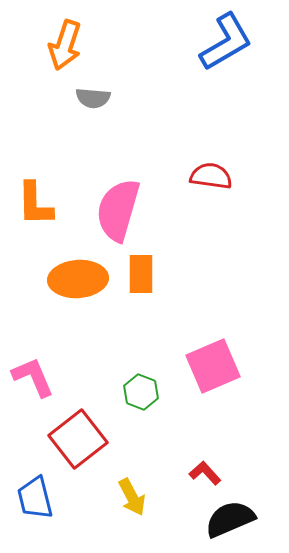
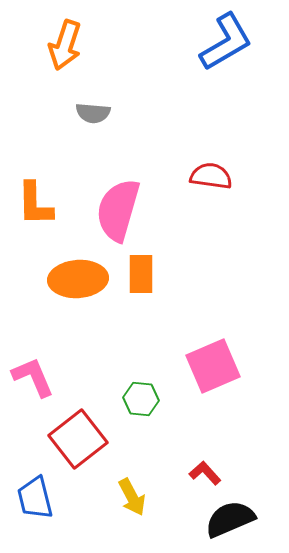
gray semicircle: moved 15 px down
green hexagon: moved 7 px down; rotated 16 degrees counterclockwise
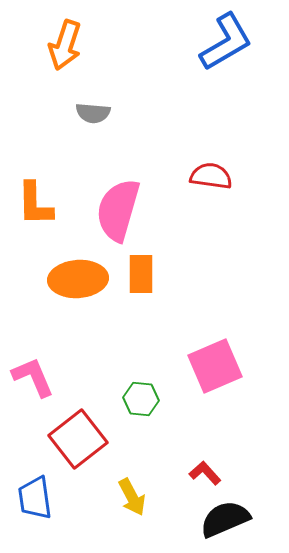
pink square: moved 2 px right
blue trapezoid: rotated 6 degrees clockwise
black semicircle: moved 5 px left
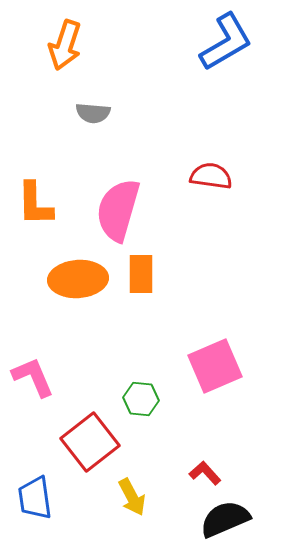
red square: moved 12 px right, 3 px down
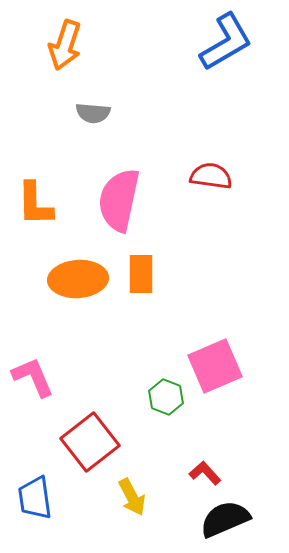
pink semicircle: moved 1 px right, 10 px up; rotated 4 degrees counterclockwise
green hexagon: moved 25 px right, 2 px up; rotated 16 degrees clockwise
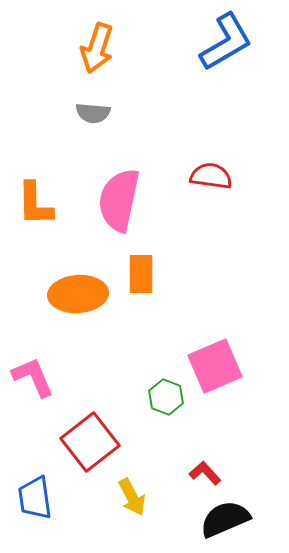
orange arrow: moved 32 px right, 3 px down
orange ellipse: moved 15 px down
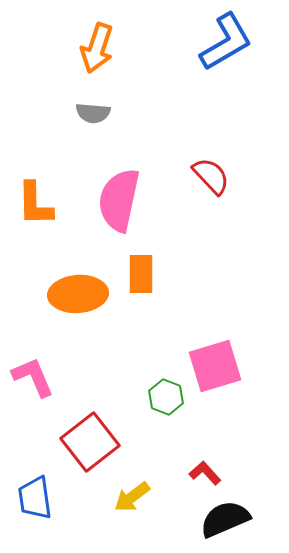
red semicircle: rotated 39 degrees clockwise
pink square: rotated 6 degrees clockwise
yellow arrow: rotated 81 degrees clockwise
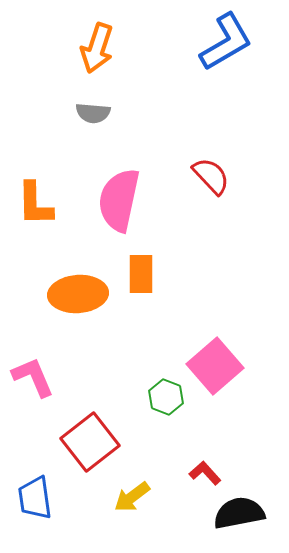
pink square: rotated 24 degrees counterclockwise
black semicircle: moved 14 px right, 6 px up; rotated 12 degrees clockwise
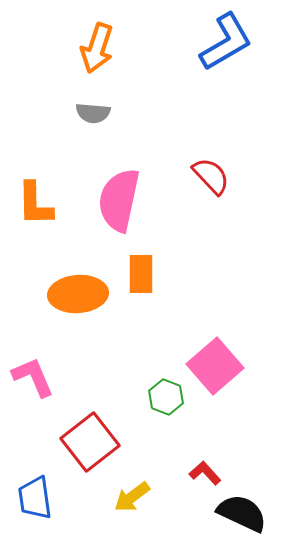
black semicircle: moved 3 px right; rotated 36 degrees clockwise
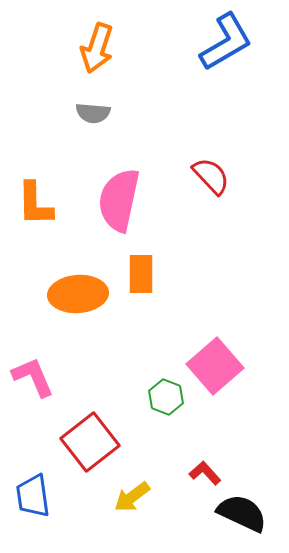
blue trapezoid: moved 2 px left, 2 px up
